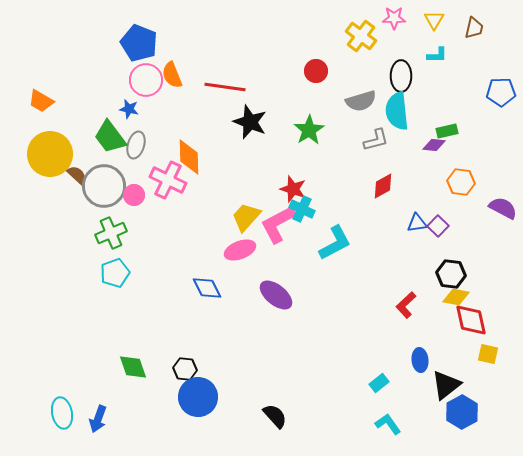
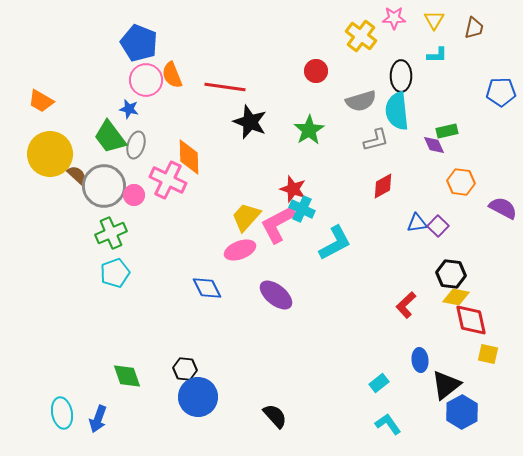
purple diamond at (434, 145): rotated 60 degrees clockwise
green diamond at (133, 367): moved 6 px left, 9 px down
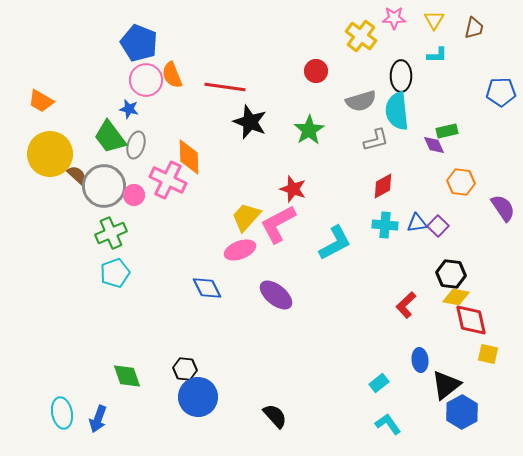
purple semicircle at (503, 208): rotated 28 degrees clockwise
cyan cross at (302, 209): moved 83 px right, 16 px down; rotated 20 degrees counterclockwise
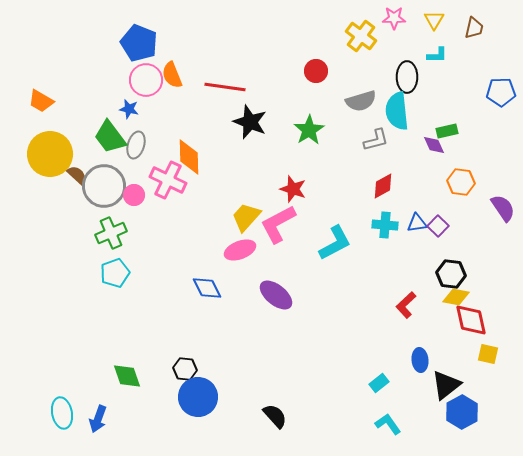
black ellipse at (401, 76): moved 6 px right, 1 px down
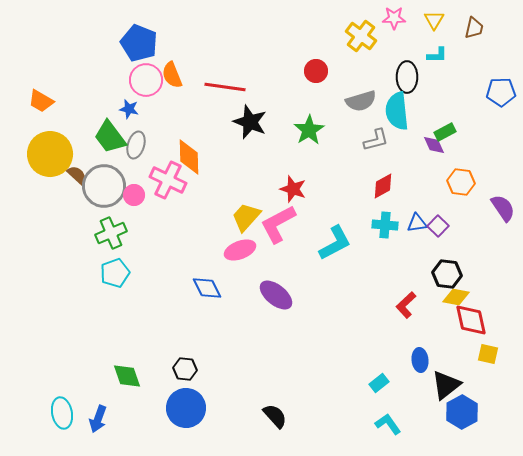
green rectangle at (447, 131): moved 2 px left, 1 px down; rotated 15 degrees counterclockwise
black hexagon at (451, 274): moved 4 px left
blue circle at (198, 397): moved 12 px left, 11 px down
